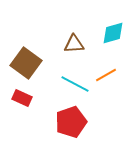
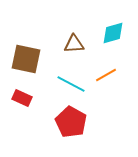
brown square: moved 4 px up; rotated 24 degrees counterclockwise
cyan line: moved 4 px left
red pentagon: rotated 24 degrees counterclockwise
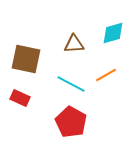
red rectangle: moved 2 px left
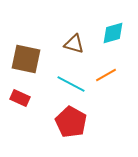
brown triangle: rotated 20 degrees clockwise
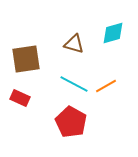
brown square: rotated 20 degrees counterclockwise
orange line: moved 11 px down
cyan line: moved 3 px right
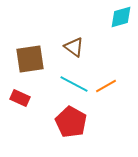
cyan diamond: moved 8 px right, 16 px up
brown triangle: moved 3 px down; rotated 20 degrees clockwise
brown square: moved 4 px right
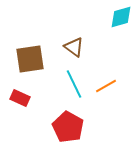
cyan line: rotated 36 degrees clockwise
red pentagon: moved 3 px left, 5 px down
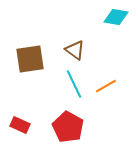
cyan diamond: moved 5 px left; rotated 25 degrees clockwise
brown triangle: moved 1 px right, 3 px down
red rectangle: moved 27 px down
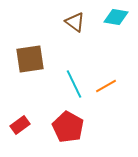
brown triangle: moved 28 px up
red rectangle: rotated 60 degrees counterclockwise
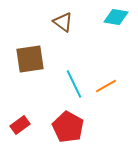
brown triangle: moved 12 px left
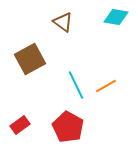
brown square: rotated 20 degrees counterclockwise
cyan line: moved 2 px right, 1 px down
